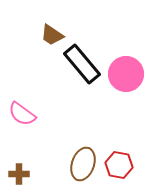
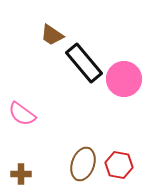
black rectangle: moved 2 px right, 1 px up
pink circle: moved 2 px left, 5 px down
brown cross: moved 2 px right
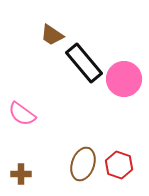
red hexagon: rotated 8 degrees clockwise
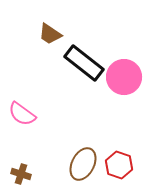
brown trapezoid: moved 2 px left, 1 px up
black rectangle: rotated 12 degrees counterclockwise
pink circle: moved 2 px up
brown ellipse: rotated 8 degrees clockwise
brown cross: rotated 18 degrees clockwise
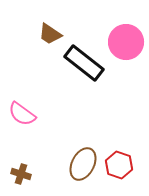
pink circle: moved 2 px right, 35 px up
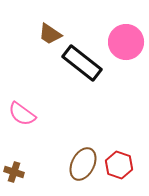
black rectangle: moved 2 px left
brown cross: moved 7 px left, 2 px up
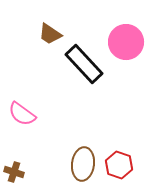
black rectangle: moved 2 px right, 1 px down; rotated 9 degrees clockwise
brown ellipse: rotated 20 degrees counterclockwise
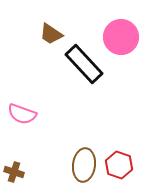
brown trapezoid: moved 1 px right
pink circle: moved 5 px left, 5 px up
pink semicircle: rotated 16 degrees counterclockwise
brown ellipse: moved 1 px right, 1 px down
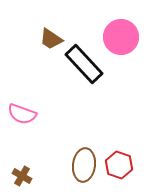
brown trapezoid: moved 5 px down
brown cross: moved 8 px right, 4 px down; rotated 12 degrees clockwise
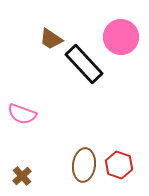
brown cross: rotated 18 degrees clockwise
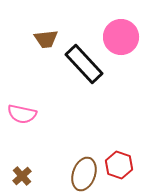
brown trapezoid: moved 5 px left; rotated 40 degrees counterclockwise
pink semicircle: rotated 8 degrees counterclockwise
brown ellipse: moved 9 px down; rotated 12 degrees clockwise
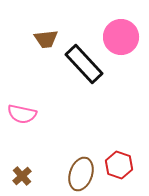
brown ellipse: moved 3 px left
